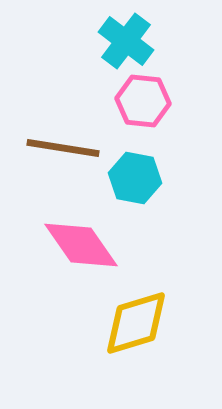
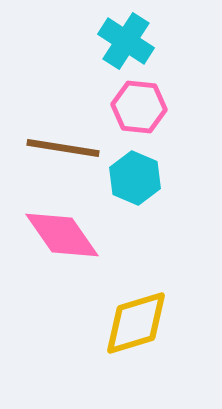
cyan cross: rotated 4 degrees counterclockwise
pink hexagon: moved 4 px left, 6 px down
cyan hexagon: rotated 12 degrees clockwise
pink diamond: moved 19 px left, 10 px up
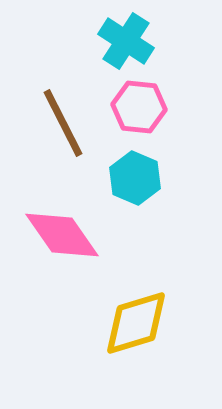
brown line: moved 25 px up; rotated 54 degrees clockwise
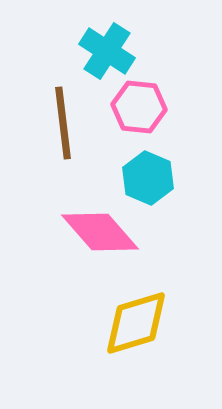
cyan cross: moved 19 px left, 10 px down
brown line: rotated 20 degrees clockwise
cyan hexagon: moved 13 px right
pink diamond: moved 38 px right, 3 px up; rotated 6 degrees counterclockwise
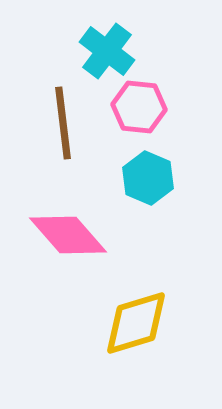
cyan cross: rotated 4 degrees clockwise
pink diamond: moved 32 px left, 3 px down
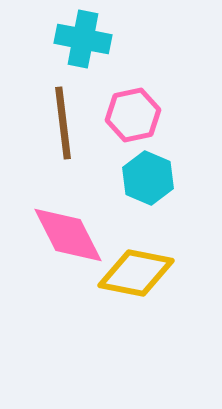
cyan cross: moved 24 px left, 12 px up; rotated 26 degrees counterclockwise
pink hexagon: moved 6 px left, 8 px down; rotated 18 degrees counterclockwise
pink diamond: rotated 14 degrees clockwise
yellow diamond: moved 50 px up; rotated 28 degrees clockwise
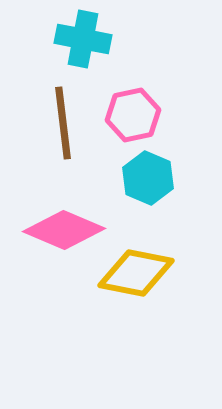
pink diamond: moved 4 px left, 5 px up; rotated 40 degrees counterclockwise
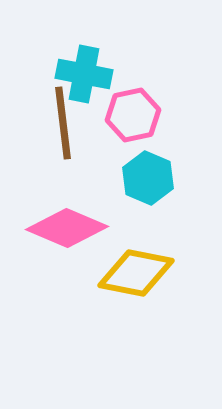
cyan cross: moved 1 px right, 35 px down
pink diamond: moved 3 px right, 2 px up
